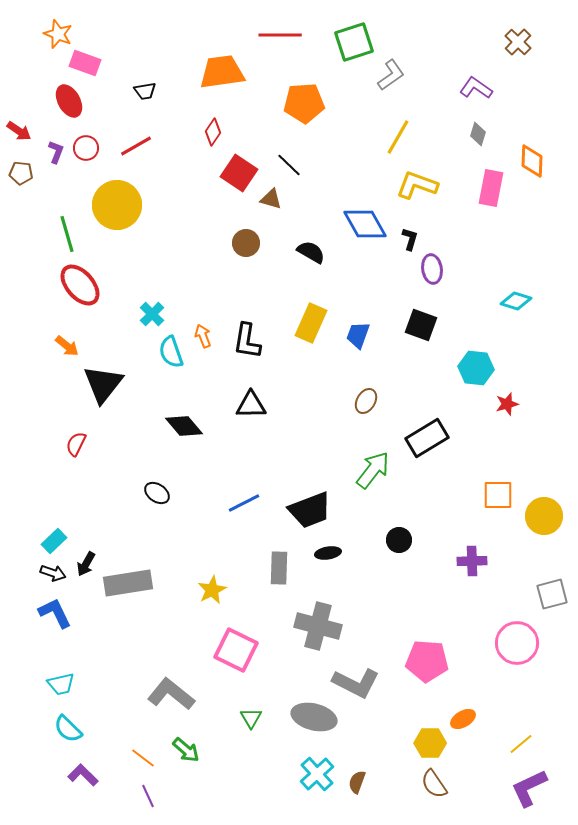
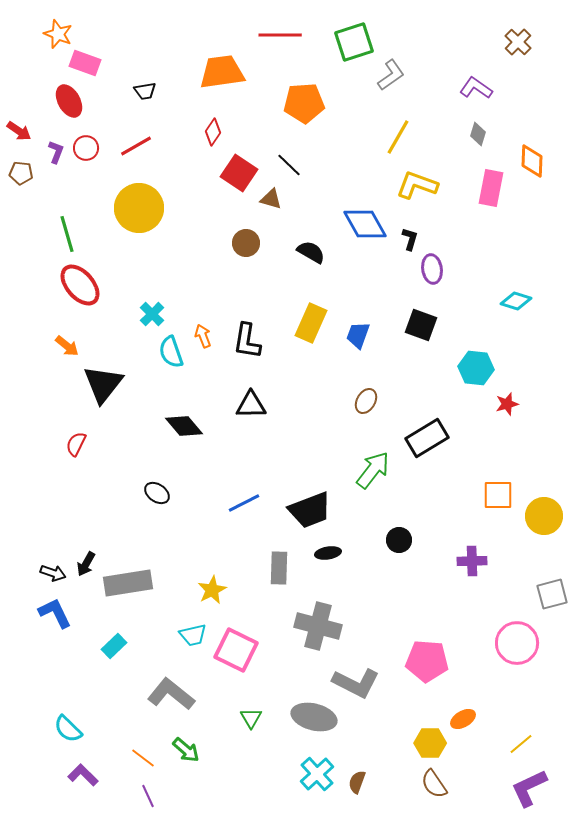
yellow circle at (117, 205): moved 22 px right, 3 px down
cyan rectangle at (54, 541): moved 60 px right, 105 px down
cyan trapezoid at (61, 684): moved 132 px right, 49 px up
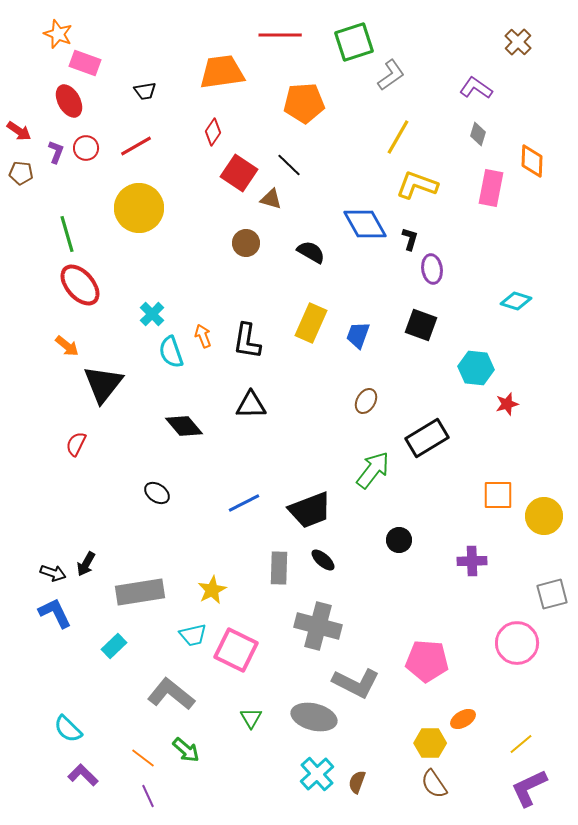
black ellipse at (328, 553): moved 5 px left, 7 px down; rotated 50 degrees clockwise
gray rectangle at (128, 583): moved 12 px right, 9 px down
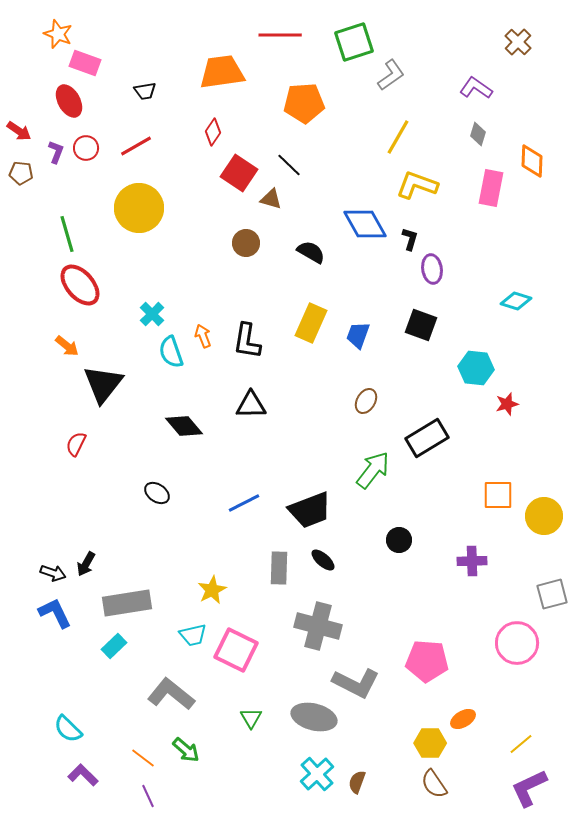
gray rectangle at (140, 592): moved 13 px left, 11 px down
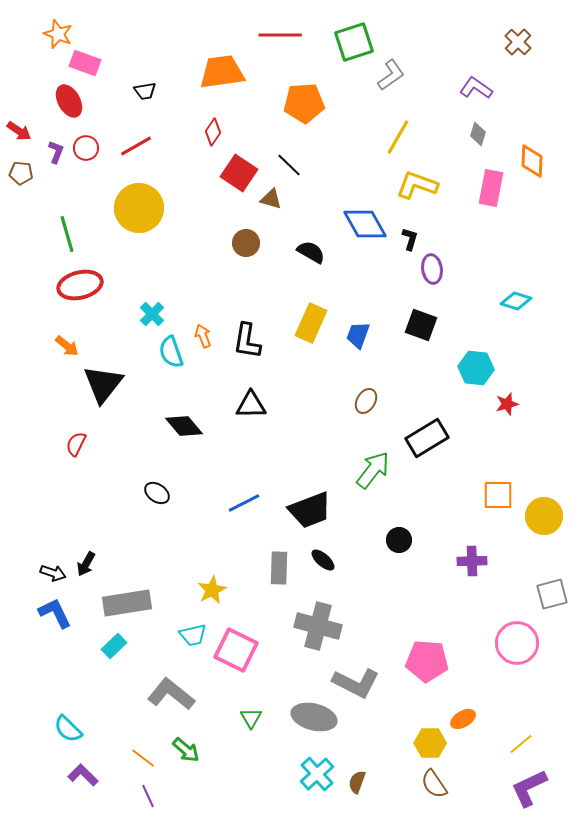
red ellipse at (80, 285): rotated 63 degrees counterclockwise
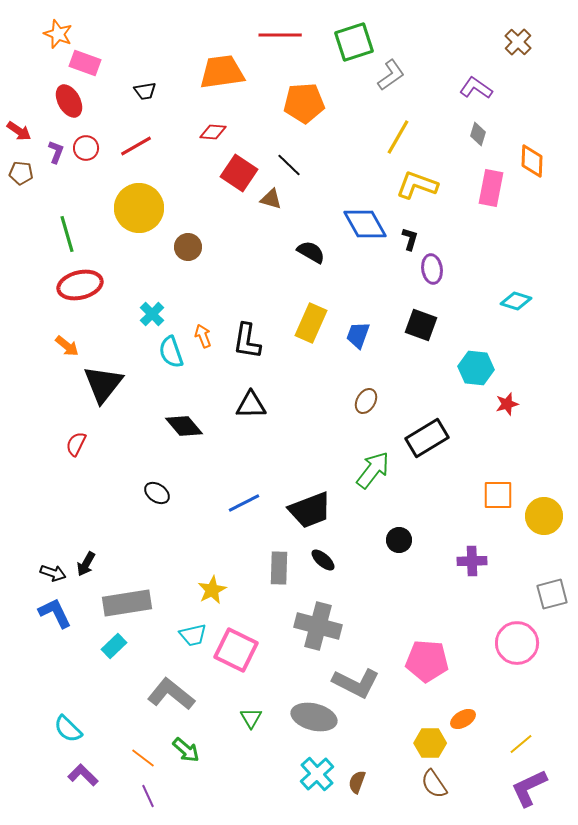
red diamond at (213, 132): rotated 60 degrees clockwise
brown circle at (246, 243): moved 58 px left, 4 px down
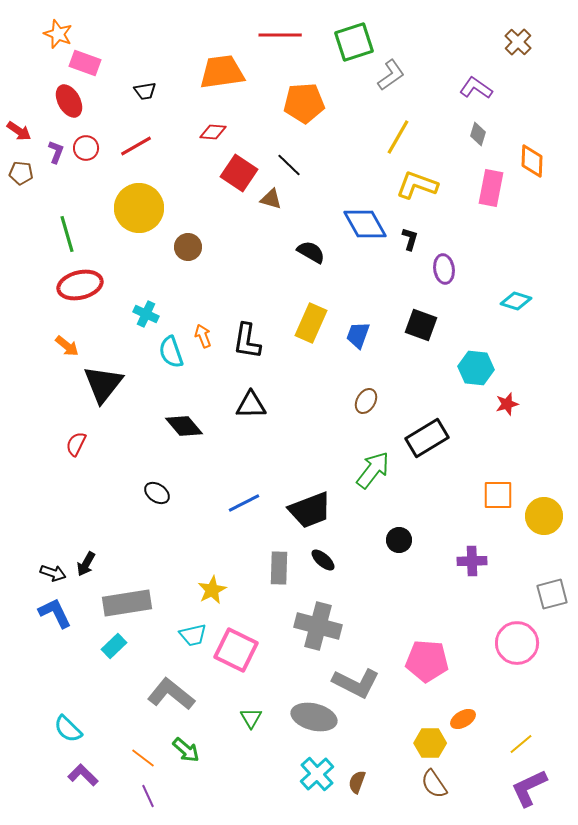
purple ellipse at (432, 269): moved 12 px right
cyan cross at (152, 314): moved 6 px left; rotated 20 degrees counterclockwise
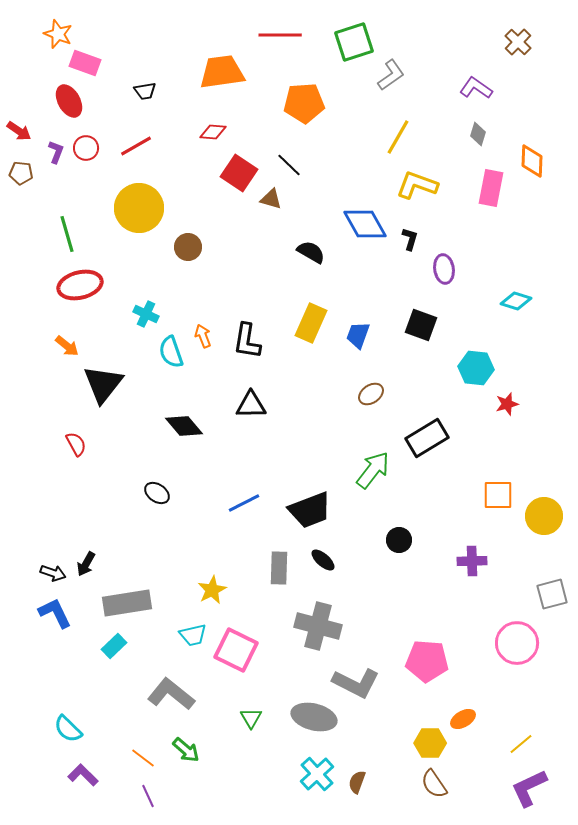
brown ellipse at (366, 401): moved 5 px right, 7 px up; rotated 25 degrees clockwise
red semicircle at (76, 444): rotated 125 degrees clockwise
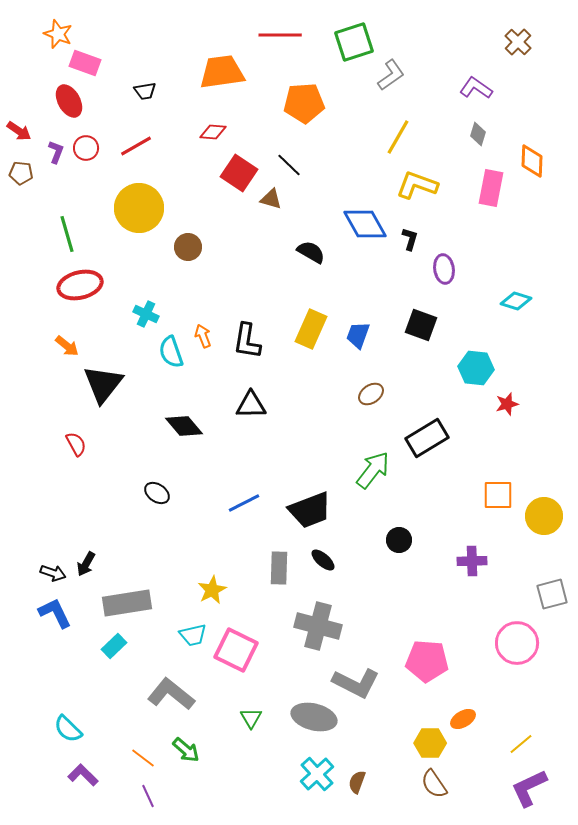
yellow rectangle at (311, 323): moved 6 px down
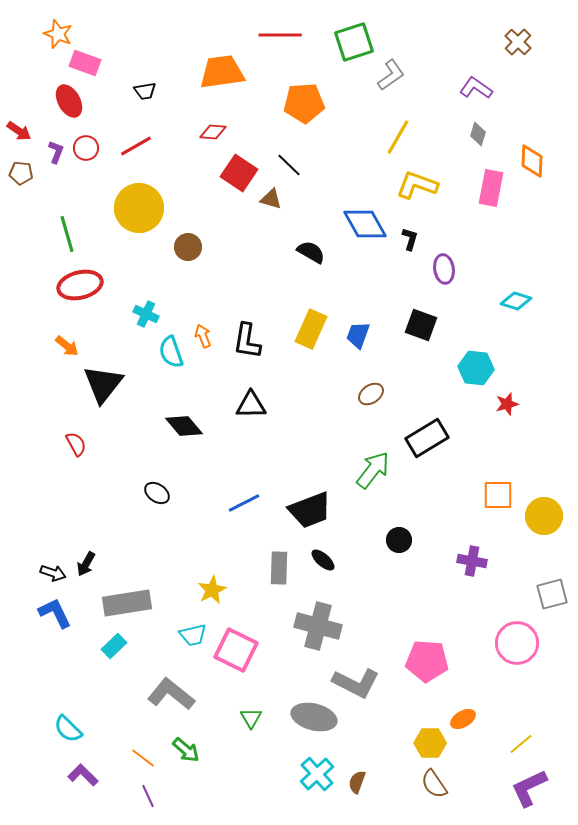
purple cross at (472, 561): rotated 12 degrees clockwise
